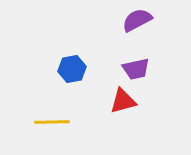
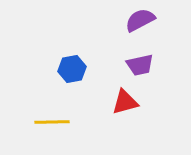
purple semicircle: moved 3 px right
purple trapezoid: moved 4 px right, 4 px up
red triangle: moved 2 px right, 1 px down
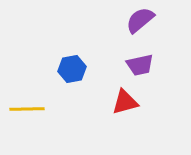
purple semicircle: rotated 12 degrees counterclockwise
yellow line: moved 25 px left, 13 px up
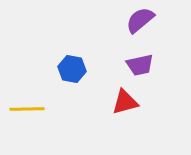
blue hexagon: rotated 20 degrees clockwise
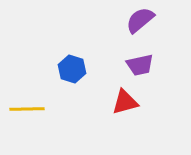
blue hexagon: rotated 8 degrees clockwise
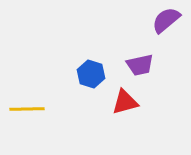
purple semicircle: moved 26 px right
blue hexagon: moved 19 px right, 5 px down
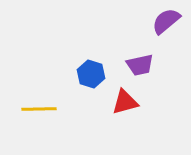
purple semicircle: moved 1 px down
yellow line: moved 12 px right
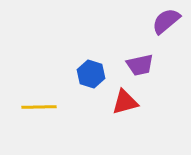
yellow line: moved 2 px up
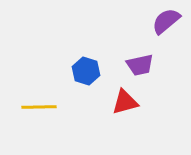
blue hexagon: moved 5 px left, 3 px up
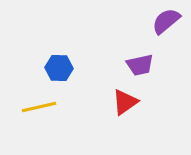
blue hexagon: moved 27 px left, 3 px up; rotated 16 degrees counterclockwise
red triangle: rotated 20 degrees counterclockwise
yellow line: rotated 12 degrees counterclockwise
